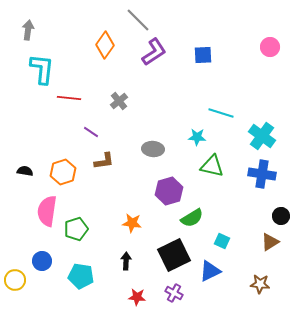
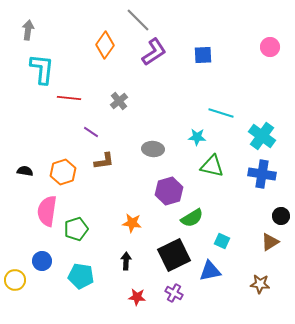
blue triangle: rotated 15 degrees clockwise
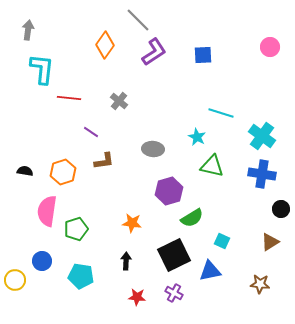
gray cross: rotated 12 degrees counterclockwise
cyan star: rotated 24 degrees clockwise
black circle: moved 7 px up
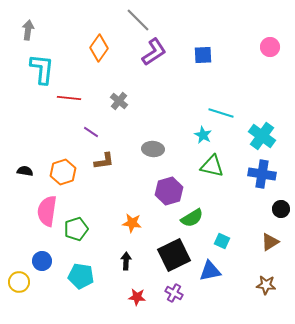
orange diamond: moved 6 px left, 3 px down
cyan star: moved 6 px right, 2 px up
yellow circle: moved 4 px right, 2 px down
brown star: moved 6 px right, 1 px down
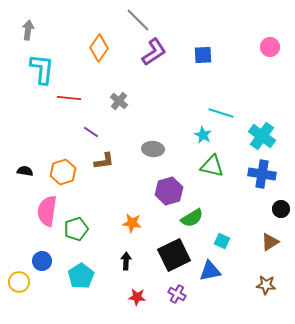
cyan pentagon: rotated 30 degrees clockwise
purple cross: moved 3 px right, 1 px down
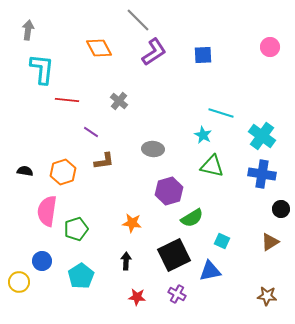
orange diamond: rotated 64 degrees counterclockwise
red line: moved 2 px left, 2 px down
brown star: moved 1 px right, 11 px down
